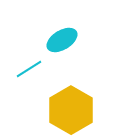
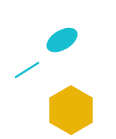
cyan line: moved 2 px left, 1 px down
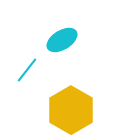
cyan line: rotated 20 degrees counterclockwise
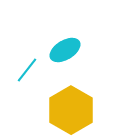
cyan ellipse: moved 3 px right, 10 px down
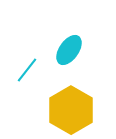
cyan ellipse: moved 4 px right; rotated 24 degrees counterclockwise
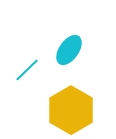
cyan line: rotated 8 degrees clockwise
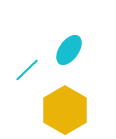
yellow hexagon: moved 6 px left
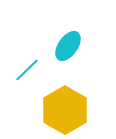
cyan ellipse: moved 1 px left, 4 px up
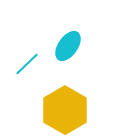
cyan line: moved 6 px up
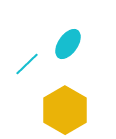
cyan ellipse: moved 2 px up
